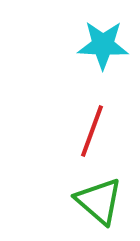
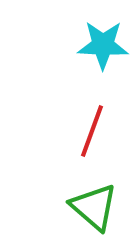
green triangle: moved 5 px left, 6 px down
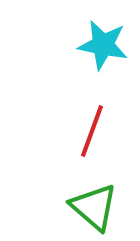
cyan star: rotated 9 degrees clockwise
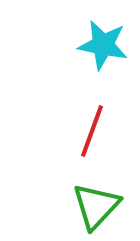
green triangle: moved 2 px right, 1 px up; rotated 32 degrees clockwise
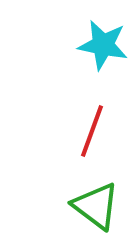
green triangle: rotated 36 degrees counterclockwise
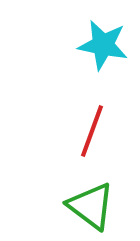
green triangle: moved 5 px left
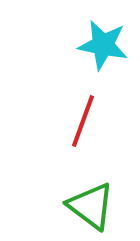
red line: moved 9 px left, 10 px up
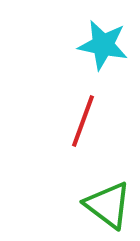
green triangle: moved 17 px right, 1 px up
